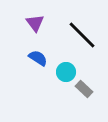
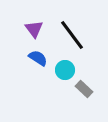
purple triangle: moved 1 px left, 6 px down
black line: moved 10 px left; rotated 8 degrees clockwise
cyan circle: moved 1 px left, 2 px up
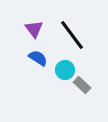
gray rectangle: moved 2 px left, 4 px up
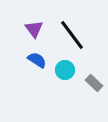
blue semicircle: moved 1 px left, 2 px down
gray rectangle: moved 12 px right, 2 px up
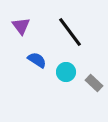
purple triangle: moved 13 px left, 3 px up
black line: moved 2 px left, 3 px up
cyan circle: moved 1 px right, 2 px down
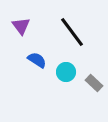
black line: moved 2 px right
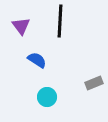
black line: moved 12 px left, 11 px up; rotated 40 degrees clockwise
cyan circle: moved 19 px left, 25 px down
gray rectangle: rotated 66 degrees counterclockwise
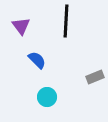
black line: moved 6 px right
blue semicircle: rotated 12 degrees clockwise
gray rectangle: moved 1 px right, 6 px up
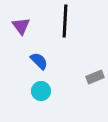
black line: moved 1 px left
blue semicircle: moved 2 px right, 1 px down
cyan circle: moved 6 px left, 6 px up
